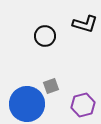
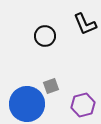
black L-shape: rotated 50 degrees clockwise
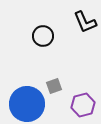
black L-shape: moved 2 px up
black circle: moved 2 px left
gray square: moved 3 px right
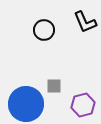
black circle: moved 1 px right, 6 px up
gray square: rotated 21 degrees clockwise
blue circle: moved 1 px left
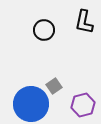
black L-shape: moved 1 px left; rotated 35 degrees clockwise
gray square: rotated 35 degrees counterclockwise
blue circle: moved 5 px right
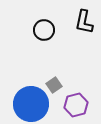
gray square: moved 1 px up
purple hexagon: moved 7 px left
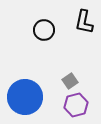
gray square: moved 16 px right, 4 px up
blue circle: moved 6 px left, 7 px up
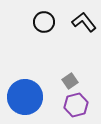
black L-shape: rotated 130 degrees clockwise
black circle: moved 8 px up
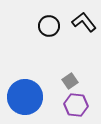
black circle: moved 5 px right, 4 px down
purple hexagon: rotated 20 degrees clockwise
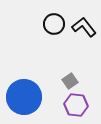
black L-shape: moved 5 px down
black circle: moved 5 px right, 2 px up
blue circle: moved 1 px left
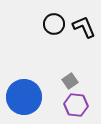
black L-shape: rotated 15 degrees clockwise
